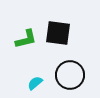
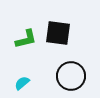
black circle: moved 1 px right, 1 px down
cyan semicircle: moved 13 px left
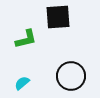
black square: moved 16 px up; rotated 12 degrees counterclockwise
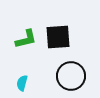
black square: moved 20 px down
cyan semicircle: rotated 35 degrees counterclockwise
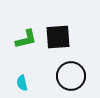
cyan semicircle: rotated 28 degrees counterclockwise
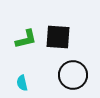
black square: rotated 8 degrees clockwise
black circle: moved 2 px right, 1 px up
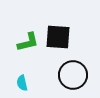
green L-shape: moved 2 px right, 3 px down
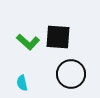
green L-shape: rotated 55 degrees clockwise
black circle: moved 2 px left, 1 px up
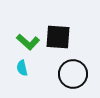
black circle: moved 2 px right
cyan semicircle: moved 15 px up
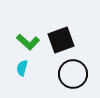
black square: moved 3 px right, 3 px down; rotated 24 degrees counterclockwise
cyan semicircle: rotated 28 degrees clockwise
